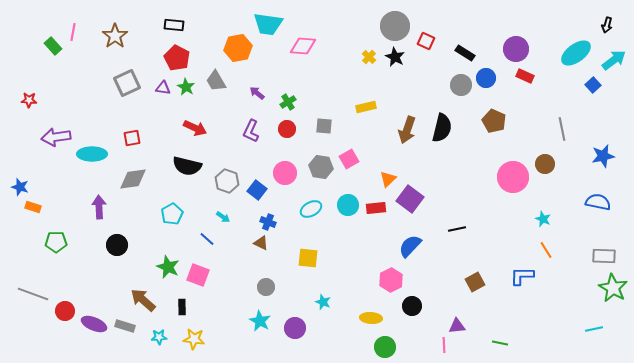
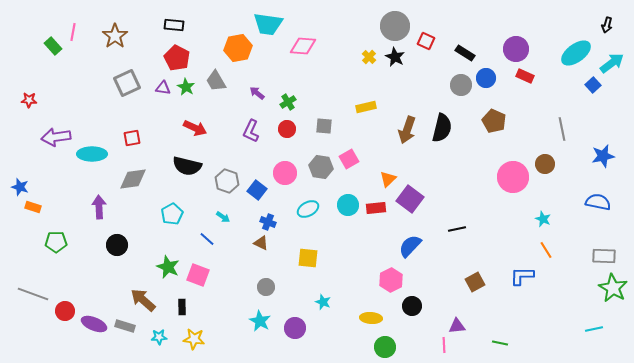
cyan arrow at (614, 60): moved 2 px left, 3 px down
cyan ellipse at (311, 209): moved 3 px left
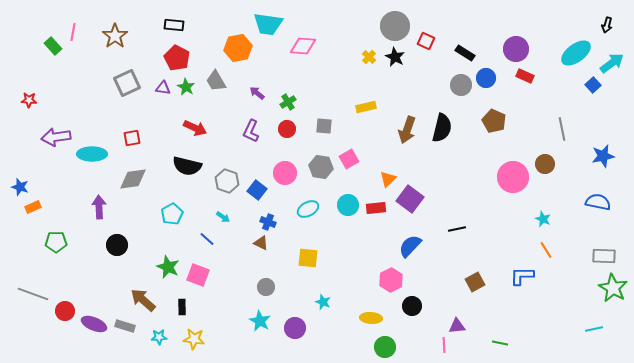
orange rectangle at (33, 207): rotated 42 degrees counterclockwise
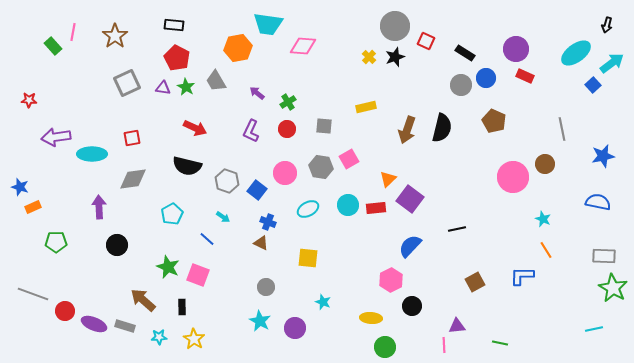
black star at (395, 57): rotated 24 degrees clockwise
yellow star at (194, 339): rotated 25 degrees clockwise
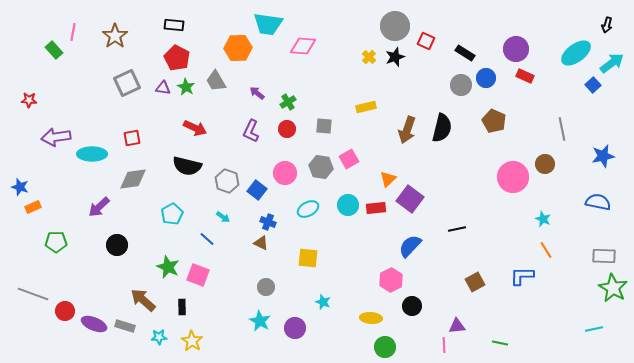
green rectangle at (53, 46): moved 1 px right, 4 px down
orange hexagon at (238, 48): rotated 8 degrees clockwise
purple arrow at (99, 207): rotated 130 degrees counterclockwise
yellow star at (194, 339): moved 2 px left, 2 px down
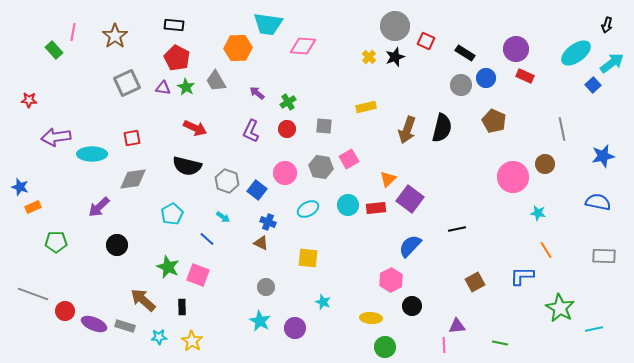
cyan star at (543, 219): moved 5 px left, 6 px up; rotated 14 degrees counterclockwise
green star at (613, 288): moved 53 px left, 20 px down
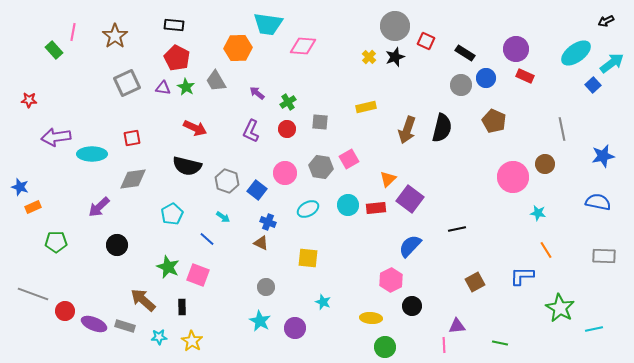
black arrow at (607, 25): moved 1 px left, 4 px up; rotated 49 degrees clockwise
gray square at (324, 126): moved 4 px left, 4 px up
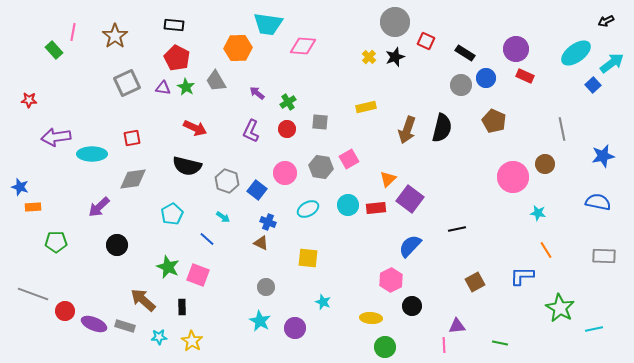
gray circle at (395, 26): moved 4 px up
orange rectangle at (33, 207): rotated 21 degrees clockwise
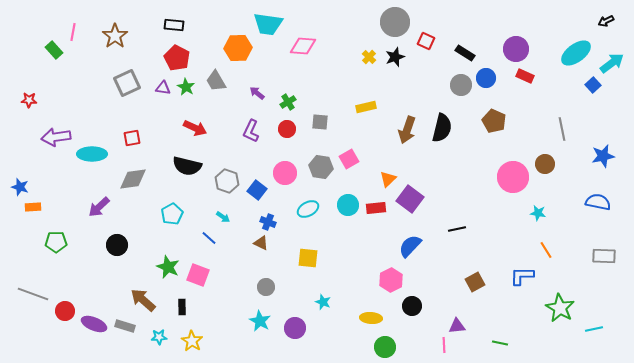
blue line at (207, 239): moved 2 px right, 1 px up
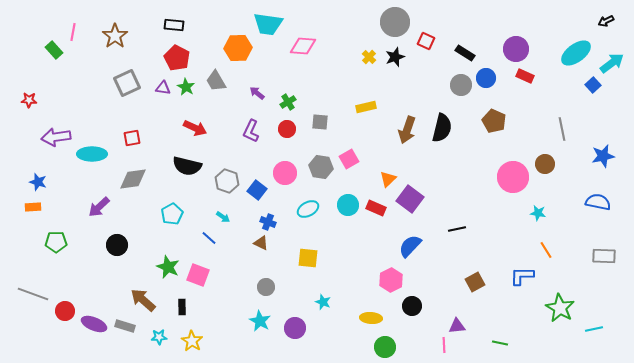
blue star at (20, 187): moved 18 px right, 5 px up
red rectangle at (376, 208): rotated 30 degrees clockwise
